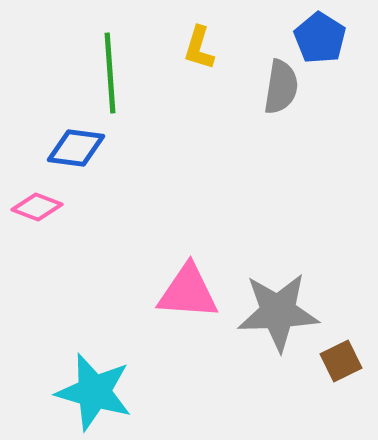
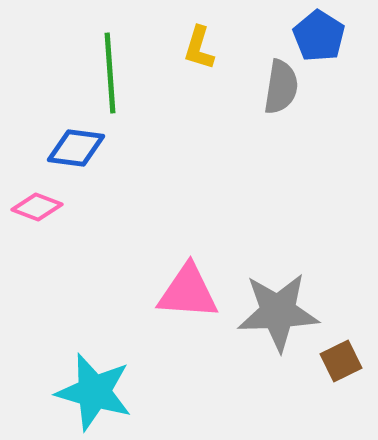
blue pentagon: moved 1 px left, 2 px up
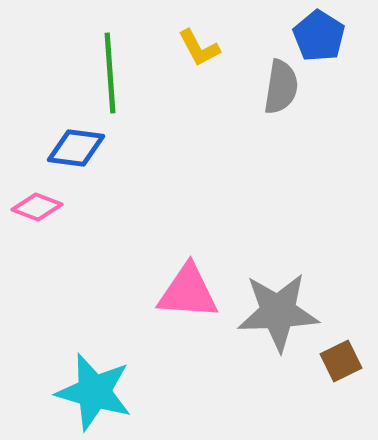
yellow L-shape: rotated 45 degrees counterclockwise
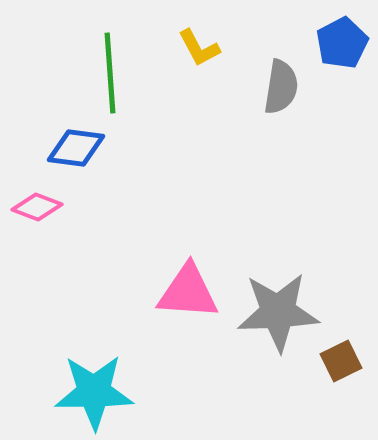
blue pentagon: moved 23 px right, 7 px down; rotated 12 degrees clockwise
cyan star: rotated 16 degrees counterclockwise
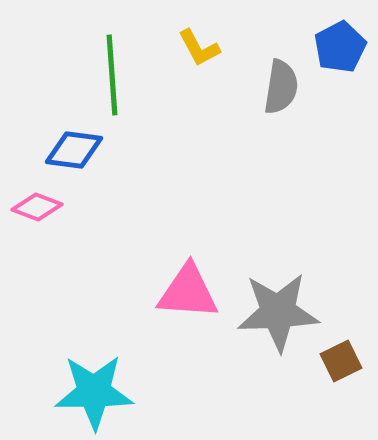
blue pentagon: moved 2 px left, 4 px down
green line: moved 2 px right, 2 px down
blue diamond: moved 2 px left, 2 px down
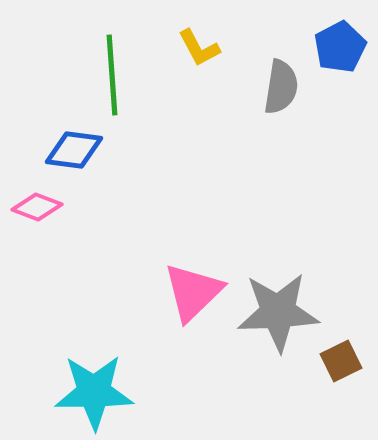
pink triangle: moved 5 px right; rotated 48 degrees counterclockwise
